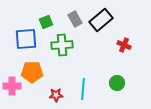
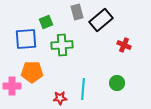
gray rectangle: moved 2 px right, 7 px up; rotated 14 degrees clockwise
red star: moved 4 px right, 3 px down
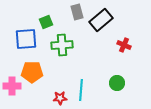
cyan line: moved 2 px left, 1 px down
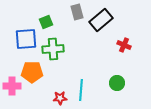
green cross: moved 9 px left, 4 px down
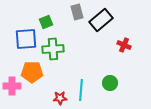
green circle: moved 7 px left
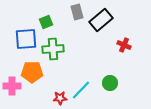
cyan line: rotated 40 degrees clockwise
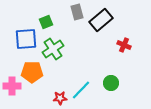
green cross: rotated 30 degrees counterclockwise
green circle: moved 1 px right
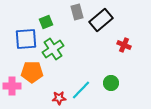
red star: moved 1 px left
